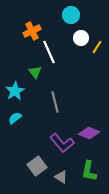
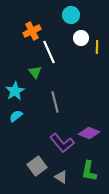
yellow line: rotated 32 degrees counterclockwise
cyan semicircle: moved 1 px right, 2 px up
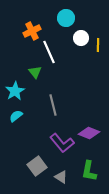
cyan circle: moved 5 px left, 3 px down
yellow line: moved 1 px right, 2 px up
gray line: moved 2 px left, 3 px down
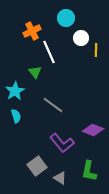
yellow line: moved 2 px left, 5 px down
gray line: rotated 40 degrees counterclockwise
cyan semicircle: rotated 112 degrees clockwise
purple diamond: moved 4 px right, 3 px up
gray triangle: moved 1 px left, 1 px down
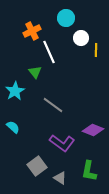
cyan semicircle: moved 3 px left, 11 px down; rotated 32 degrees counterclockwise
purple L-shape: rotated 15 degrees counterclockwise
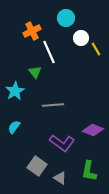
yellow line: moved 1 px up; rotated 32 degrees counterclockwise
gray line: rotated 40 degrees counterclockwise
cyan semicircle: moved 1 px right; rotated 96 degrees counterclockwise
gray square: rotated 18 degrees counterclockwise
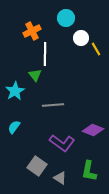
white line: moved 4 px left, 2 px down; rotated 25 degrees clockwise
green triangle: moved 3 px down
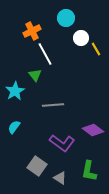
white line: rotated 30 degrees counterclockwise
purple diamond: rotated 15 degrees clockwise
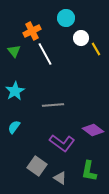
green triangle: moved 21 px left, 24 px up
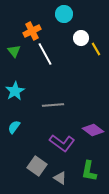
cyan circle: moved 2 px left, 4 px up
